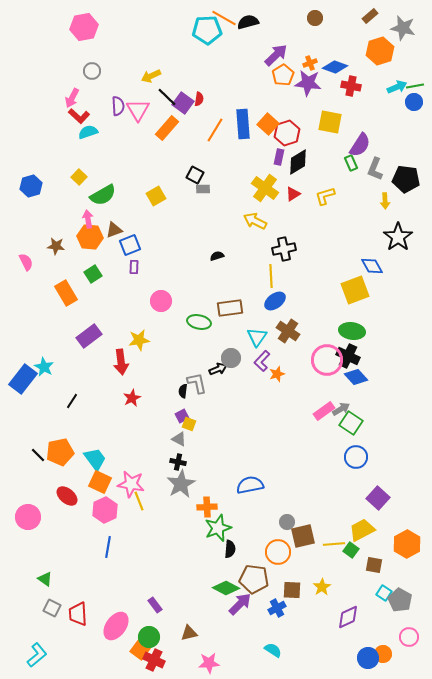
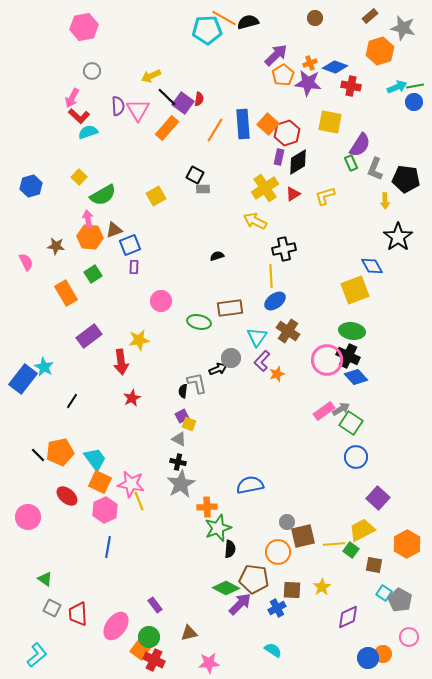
yellow cross at (265, 188): rotated 20 degrees clockwise
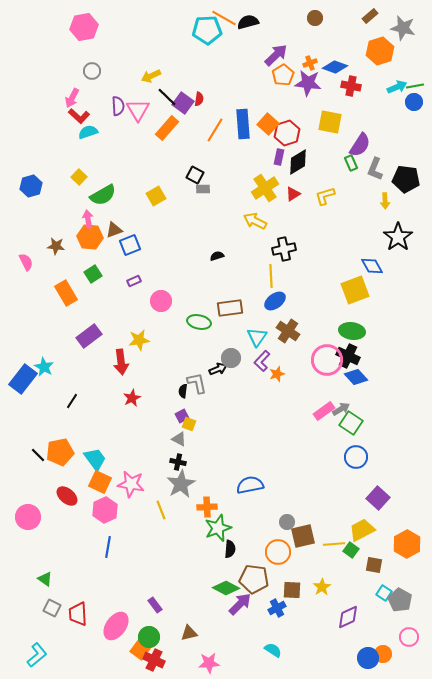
purple rectangle at (134, 267): moved 14 px down; rotated 64 degrees clockwise
yellow line at (139, 501): moved 22 px right, 9 px down
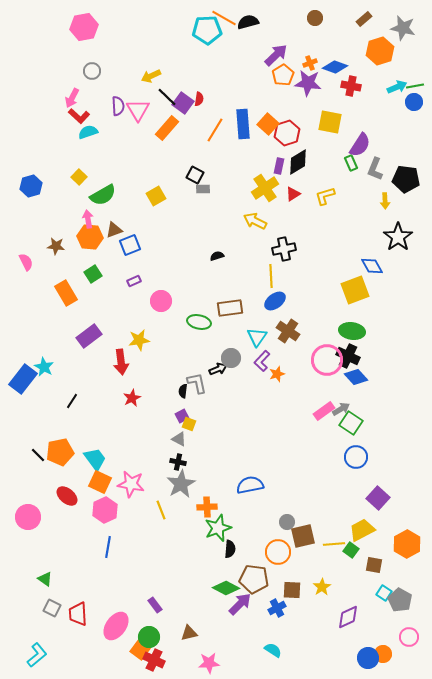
brown rectangle at (370, 16): moved 6 px left, 3 px down
purple rectangle at (279, 157): moved 9 px down
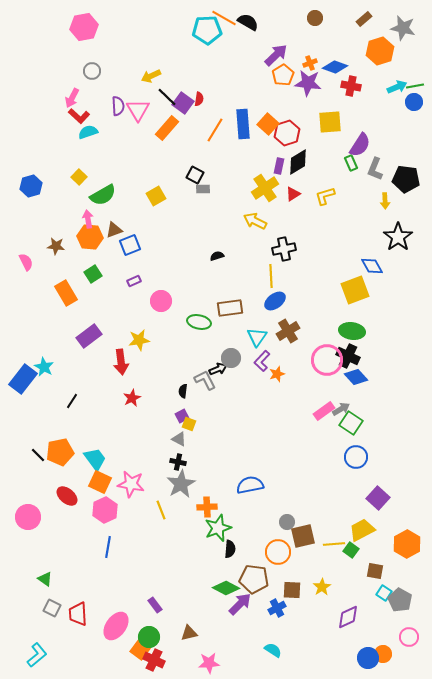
black semicircle at (248, 22): rotated 45 degrees clockwise
yellow square at (330, 122): rotated 15 degrees counterclockwise
brown cross at (288, 331): rotated 25 degrees clockwise
gray L-shape at (197, 383): moved 8 px right, 3 px up; rotated 15 degrees counterclockwise
brown square at (374, 565): moved 1 px right, 6 px down
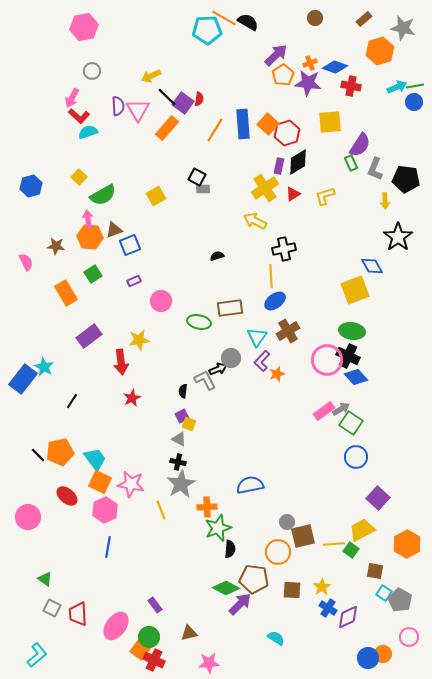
black square at (195, 175): moved 2 px right, 2 px down
blue cross at (277, 608): moved 51 px right; rotated 30 degrees counterclockwise
cyan semicircle at (273, 650): moved 3 px right, 12 px up
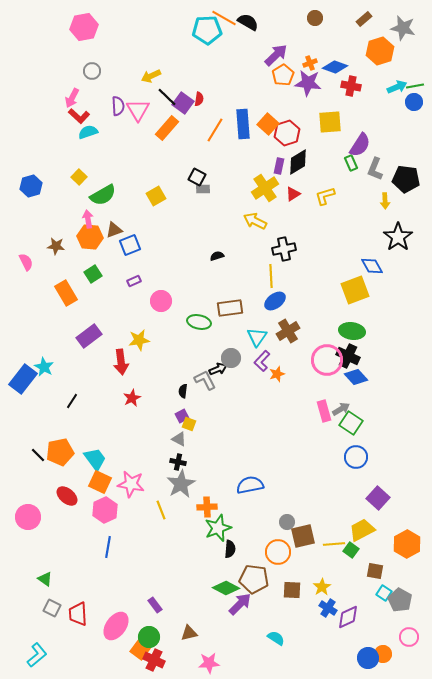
pink rectangle at (324, 411): rotated 70 degrees counterclockwise
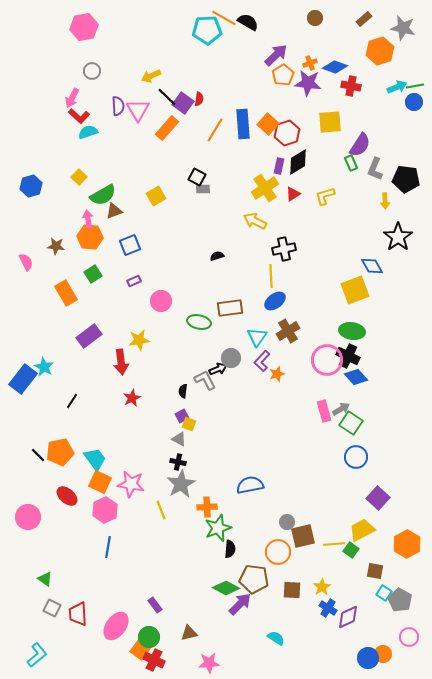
brown triangle at (114, 230): moved 19 px up
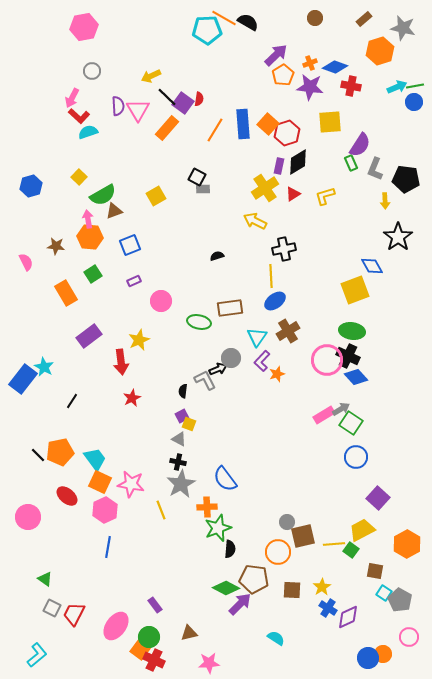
purple star at (308, 83): moved 2 px right, 4 px down
yellow star at (139, 340): rotated 15 degrees counterclockwise
pink rectangle at (324, 411): moved 4 px down; rotated 75 degrees clockwise
blue semicircle at (250, 485): moved 25 px left, 6 px up; rotated 116 degrees counterclockwise
red trapezoid at (78, 614): moved 4 px left; rotated 30 degrees clockwise
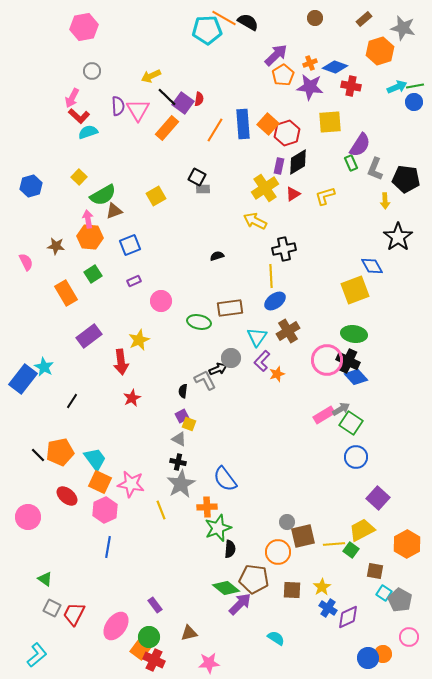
green ellipse at (352, 331): moved 2 px right, 3 px down
black cross at (348, 356): moved 5 px down
green diamond at (226, 588): rotated 12 degrees clockwise
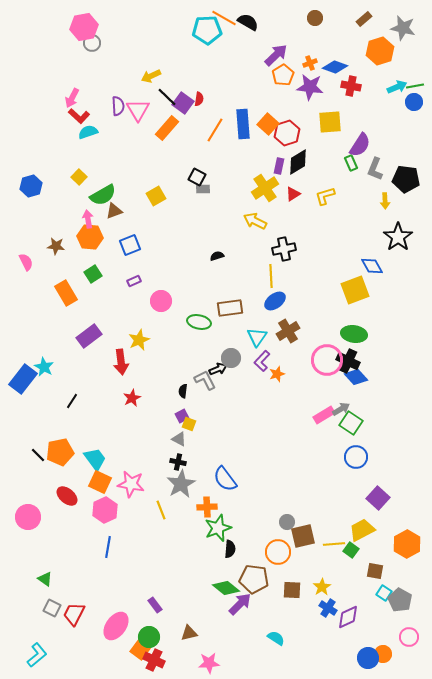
gray circle at (92, 71): moved 28 px up
